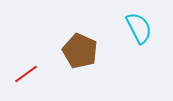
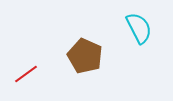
brown pentagon: moved 5 px right, 5 px down
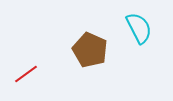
brown pentagon: moved 5 px right, 6 px up
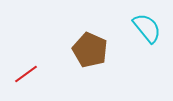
cyan semicircle: moved 8 px right; rotated 12 degrees counterclockwise
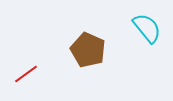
brown pentagon: moved 2 px left
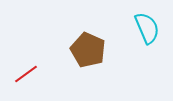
cyan semicircle: rotated 16 degrees clockwise
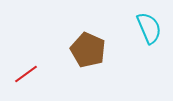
cyan semicircle: moved 2 px right
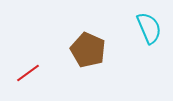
red line: moved 2 px right, 1 px up
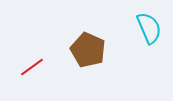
red line: moved 4 px right, 6 px up
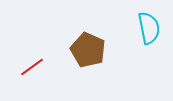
cyan semicircle: rotated 12 degrees clockwise
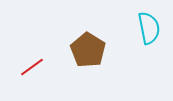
brown pentagon: rotated 8 degrees clockwise
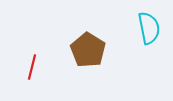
red line: rotated 40 degrees counterclockwise
